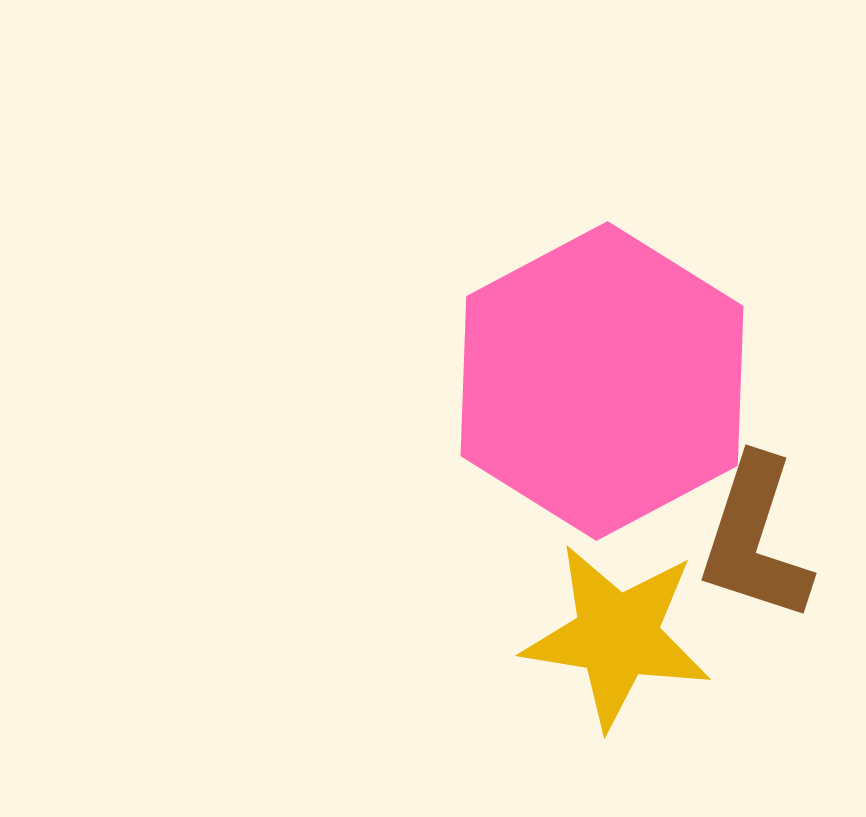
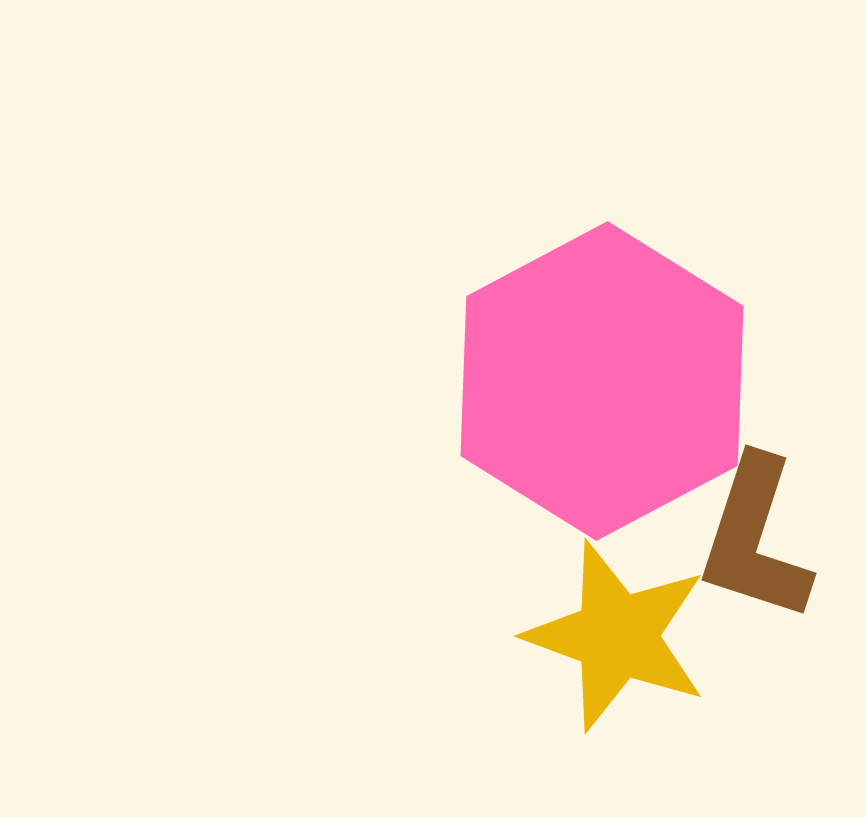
yellow star: rotated 11 degrees clockwise
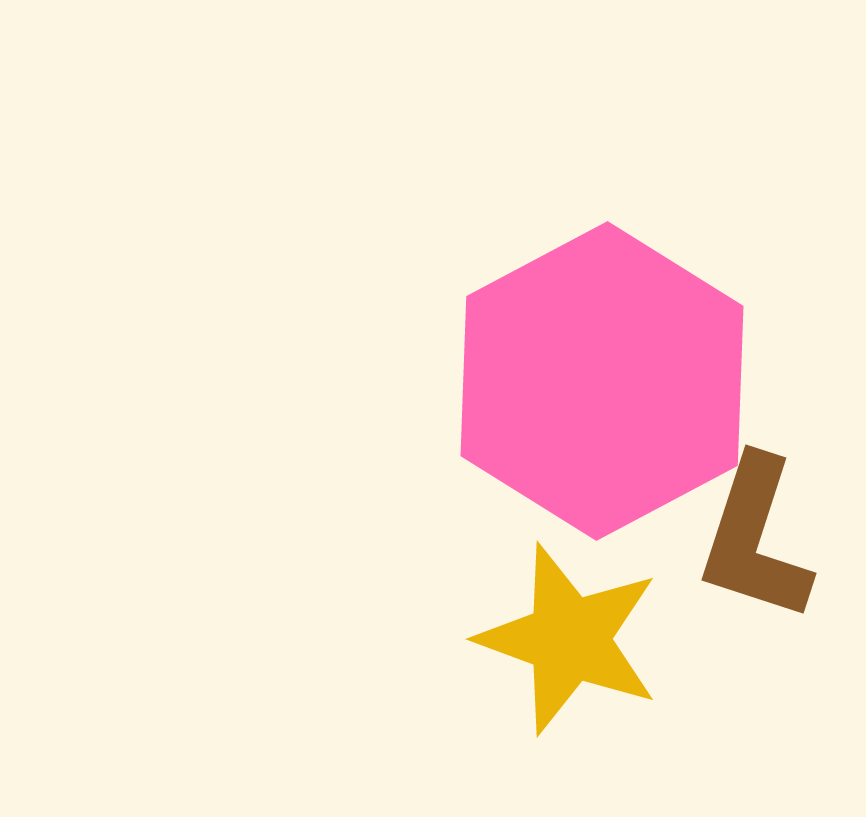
yellow star: moved 48 px left, 3 px down
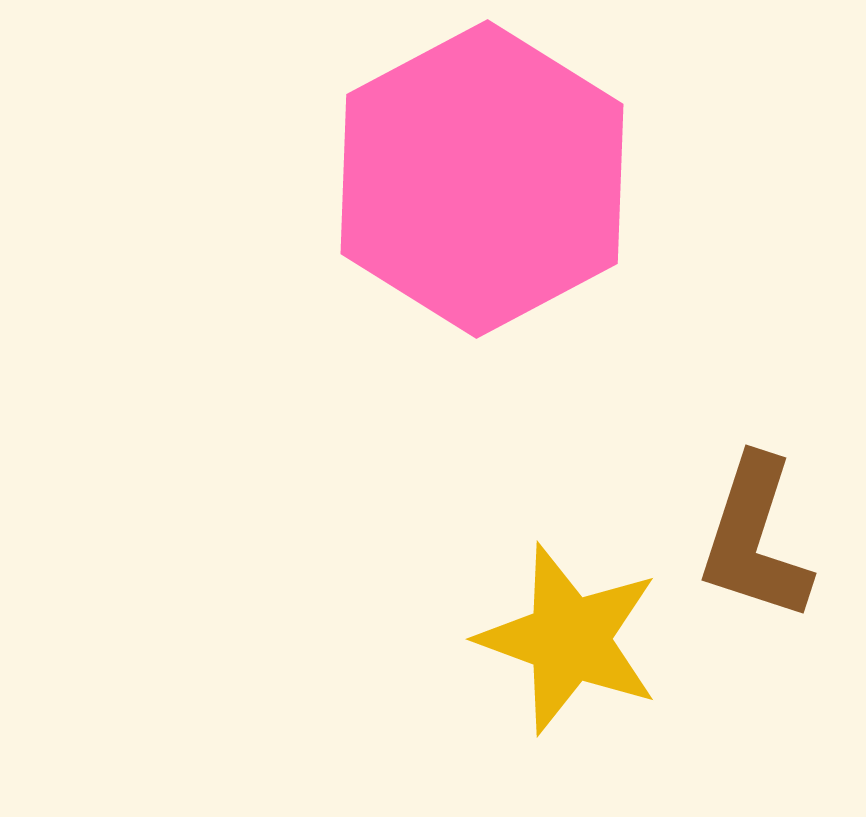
pink hexagon: moved 120 px left, 202 px up
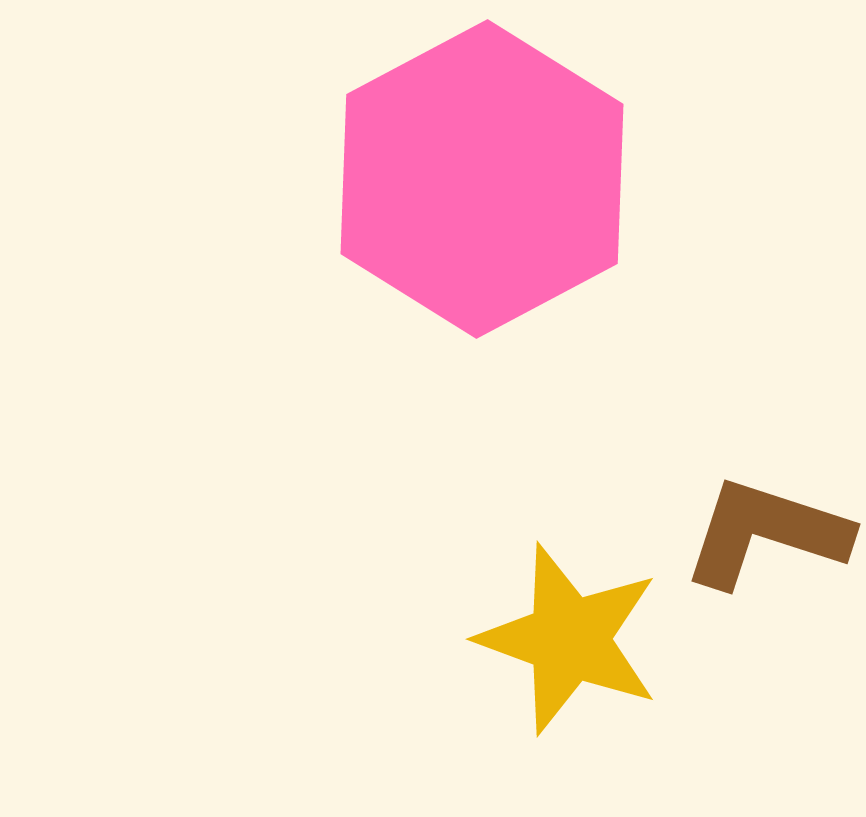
brown L-shape: moved 11 px right, 6 px up; rotated 90 degrees clockwise
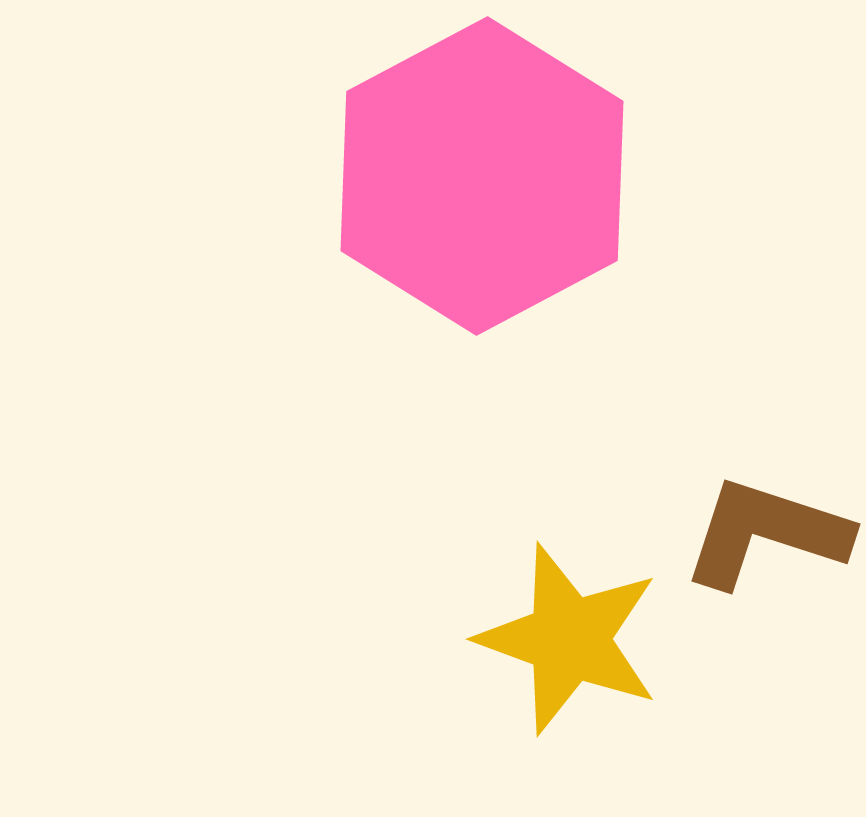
pink hexagon: moved 3 px up
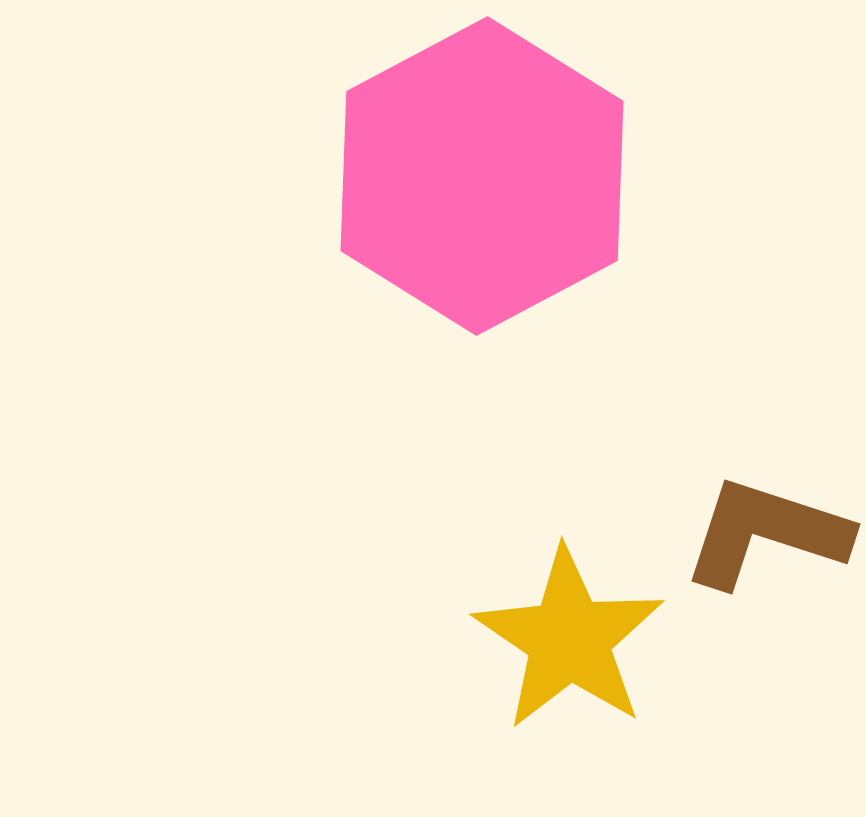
yellow star: rotated 14 degrees clockwise
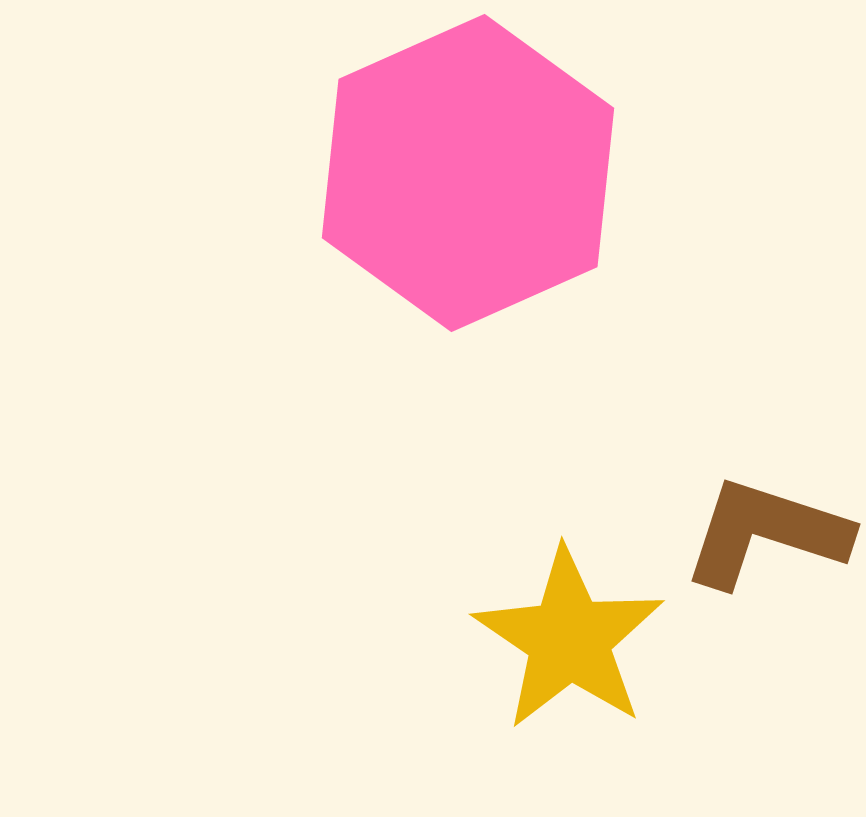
pink hexagon: moved 14 px left, 3 px up; rotated 4 degrees clockwise
